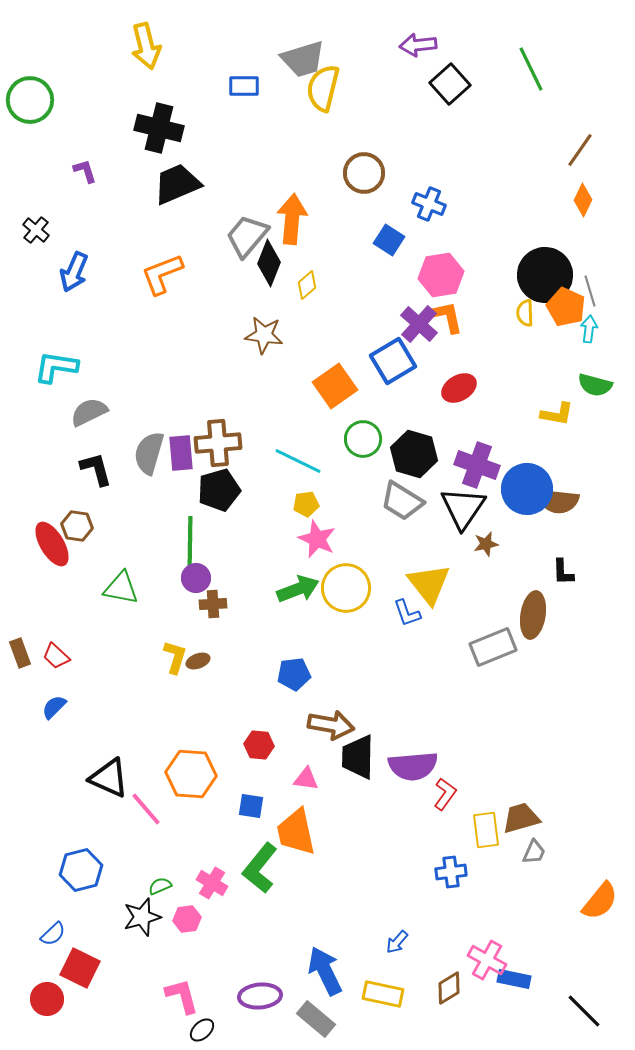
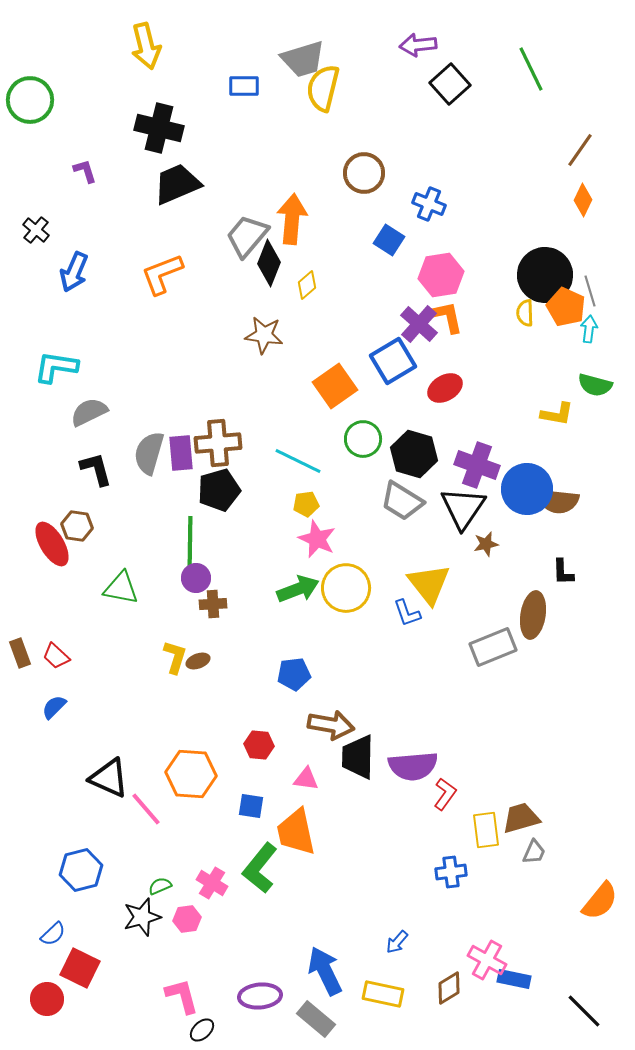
red ellipse at (459, 388): moved 14 px left
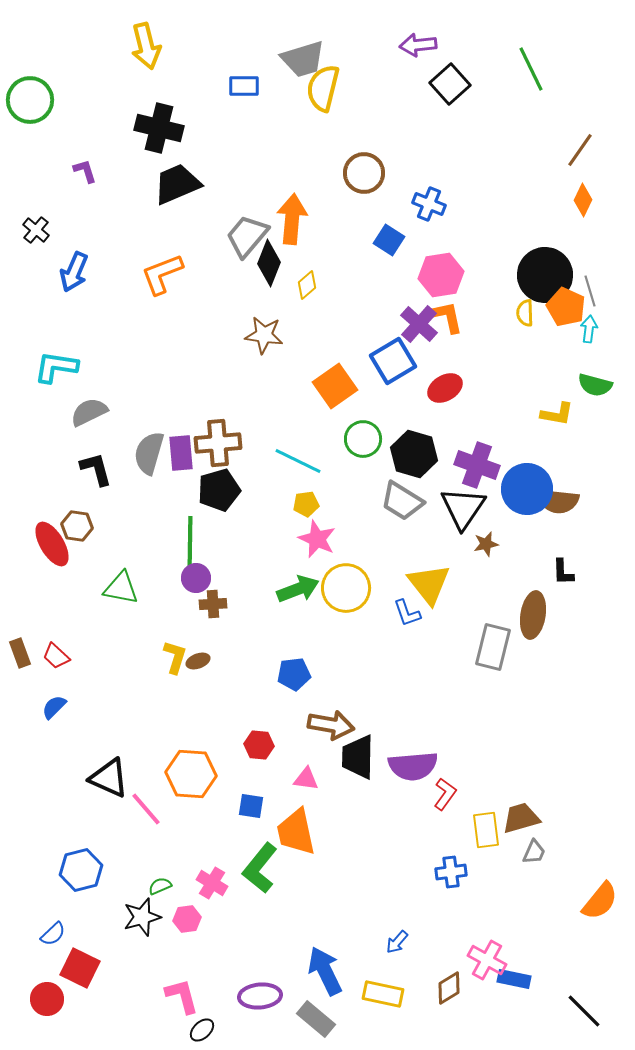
gray rectangle at (493, 647): rotated 54 degrees counterclockwise
